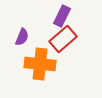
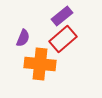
purple rectangle: rotated 25 degrees clockwise
purple semicircle: moved 1 px right, 1 px down
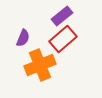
orange cross: moved 1 px down; rotated 28 degrees counterclockwise
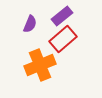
purple semicircle: moved 7 px right, 14 px up
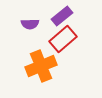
purple semicircle: rotated 66 degrees clockwise
orange cross: moved 1 px right, 1 px down
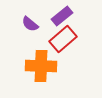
purple semicircle: rotated 42 degrees clockwise
orange cross: rotated 24 degrees clockwise
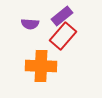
purple semicircle: rotated 36 degrees counterclockwise
red rectangle: moved 3 px up; rotated 8 degrees counterclockwise
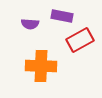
purple rectangle: rotated 50 degrees clockwise
red rectangle: moved 17 px right, 4 px down; rotated 20 degrees clockwise
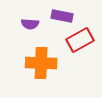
orange cross: moved 3 px up
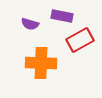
purple semicircle: rotated 12 degrees clockwise
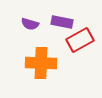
purple rectangle: moved 6 px down
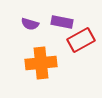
red rectangle: moved 1 px right
orange cross: rotated 8 degrees counterclockwise
